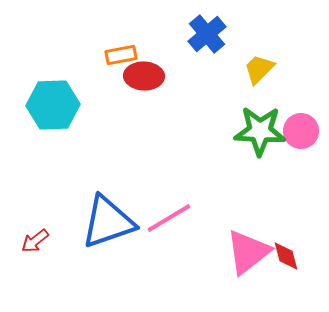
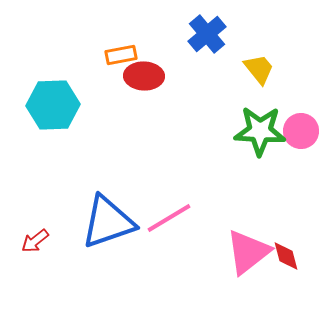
yellow trapezoid: rotated 96 degrees clockwise
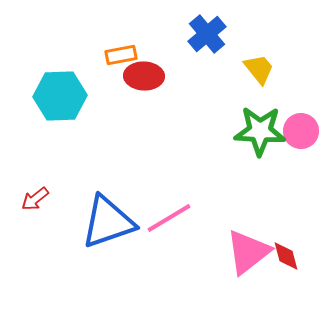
cyan hexagon: moved 7 px right, 9 px up
red arrow: moved 42 px up
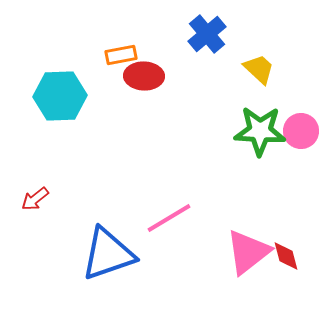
yellow trapezoid: rotated 8 degrees counterclockwise
blue triangle: moved 32 px down
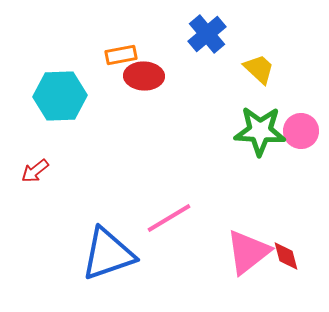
red arrow: moved 28 px up
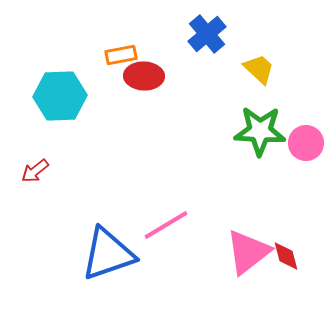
pink circle: moved 5 px right, 12 px down
pink line: moved 3 px left, 7 px down
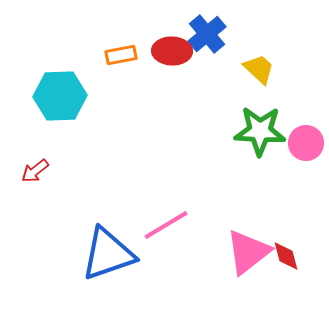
red ellipse: moved 28 px right, 25 px up
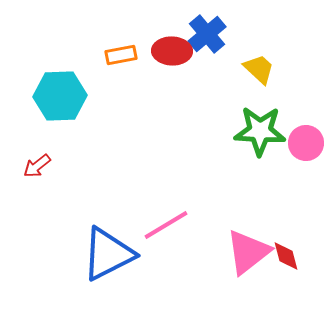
red arrow: moved 2 px right, 5 px up
blue triangle: rotated 8 degrees counterclockwise
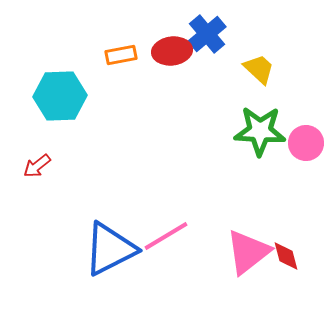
red ellipse: rotated 9 degrees counterclockwise
pink line: moved 11 px down
blue triangle: moved 2 px right, 5 px up
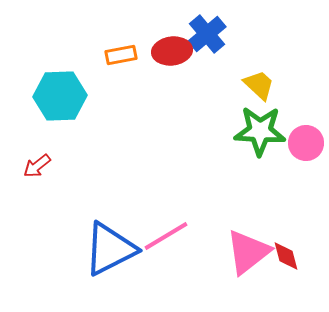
yellow trapezoid: moved 16 px down
